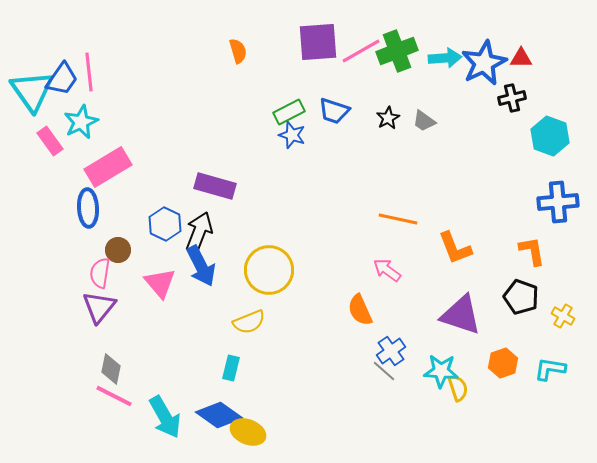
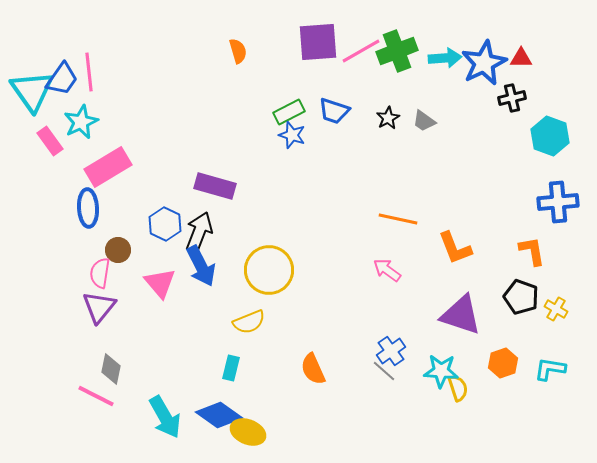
orange semicircle at (360, 310): moved 47 px left, 59 px down
yellow cross at (563, 316): moved 7 px left, 7 px up
pink line at (114, 396): moved 18 px left
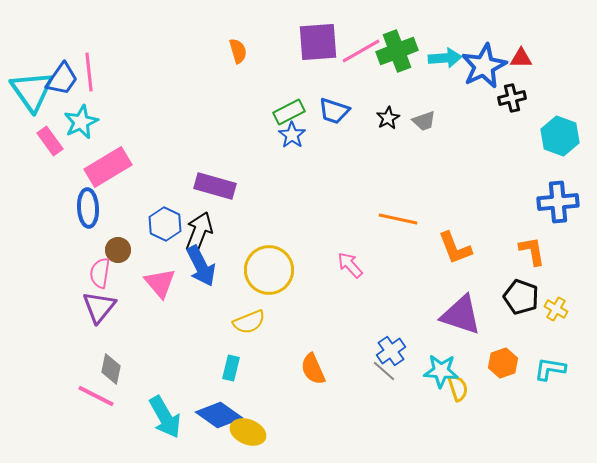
blue star at (484, 63): moved 3 px down
gray trapezoid at (424, 121): rotated 55 degrees counterclockwise
blue star at (292, 135): rotated 16 degrees clockwise
cyan hexagon at (550, 136): moved 10 px right
pink arrow at (387, 270): moved 37 px left, 5 px up; rotated 12 degrees clockwise
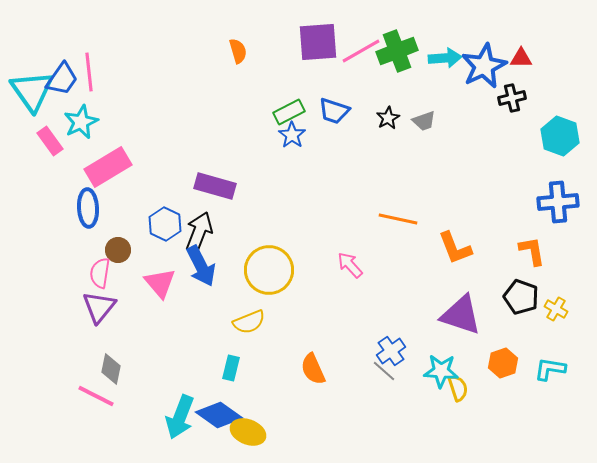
cyan arrow at (165, 417): moved 15 px right; rotated 51 degrees clockwise
